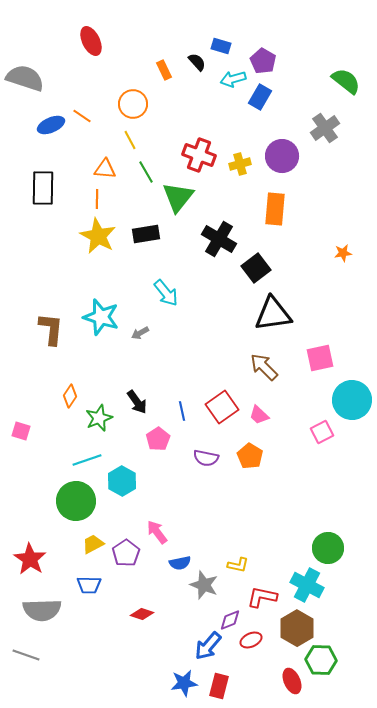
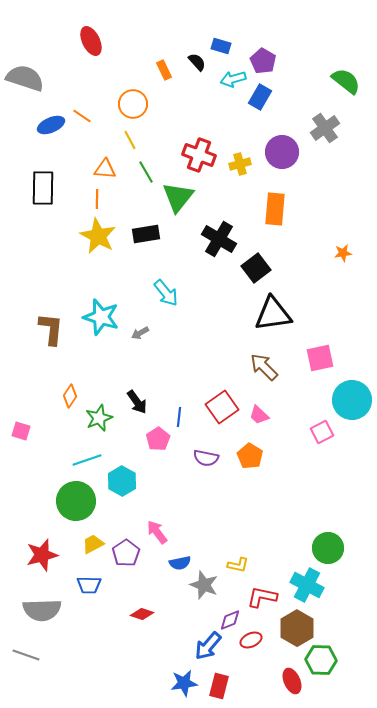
purple circle at (282, 156): moved 4 px up
blue line at (182, 411): moved 3 px left, 6 px down; rotated 18 degrees clockwise
red star at (30, 559): moved 12 px right, 4 px up; rotated 24 degrees clockwise
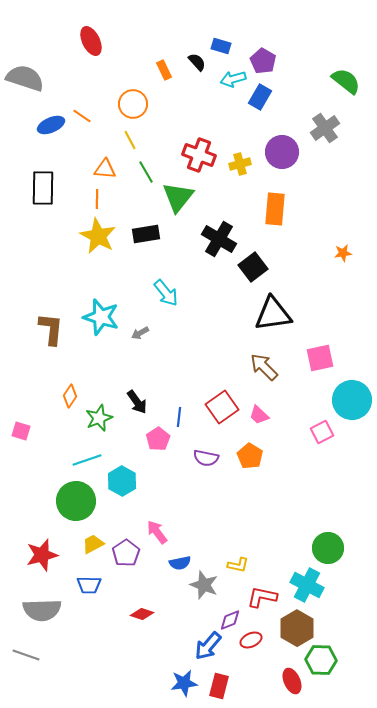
black square at (256, 268): moved 3 px left, 1 px up
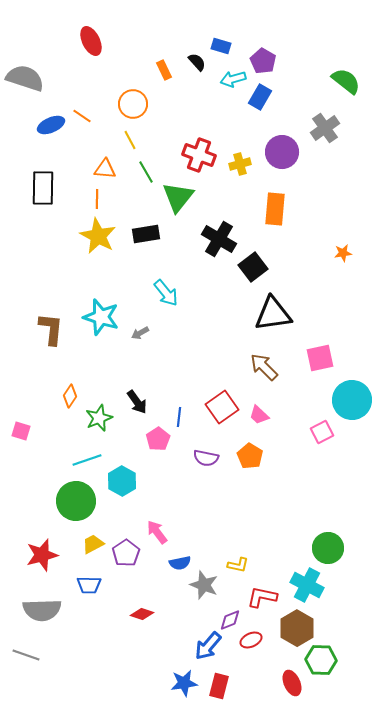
red ellipse at (292, 681): moved 2 px down
